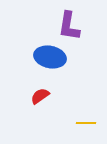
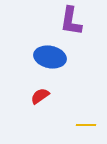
purple L-shape: moved 2 px right, 5 px up
yellow line: moved 2 px down
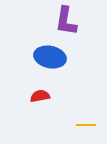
purple L-shape: moved 5 px left
red semicircle: rotated 24 degrees clockwise
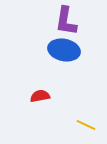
blue ellipse: moved 14 px right, 7 px up
yellow line: rotated 24 degrees clockwise
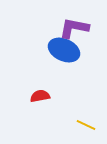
purple L-shape: moved 8 px right, 7 px down; rotated 92 degrees clockwise
blue ellipse: rotated 12 degrees clockwise
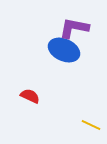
red semicircle: moved 10 px left; rotated 36 degrees clockwise
yellow line: moved 5 px right
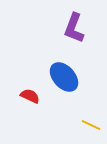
purple L-shape: rotated 80 degrees counterclockwise
blue ellipse: moved 27 px down; rotated 24 degrees clockwise
